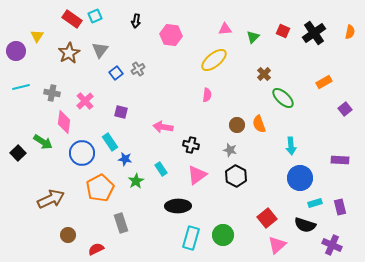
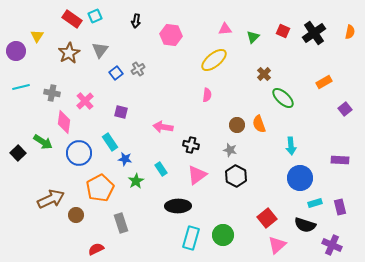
blue circle at (82, 153): moved 3 px left
brown circle at (68, 235): moved 8 px right, 20 px up
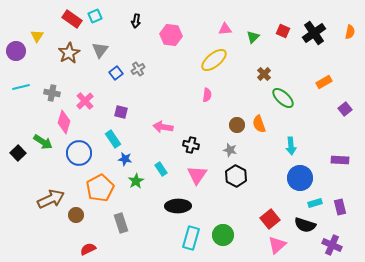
pink diamond at (64, 122): rotated 10 degrees clockwise
cyan rectangle at (110, 142): moved 3 px right, 3 px up
pink triangle at (197, 175): rotated 20 degrees counterclockwise
red square at (267, 218): moved 3 px right, 1 px down
red semicircle at (96, 249): moved 8 px left
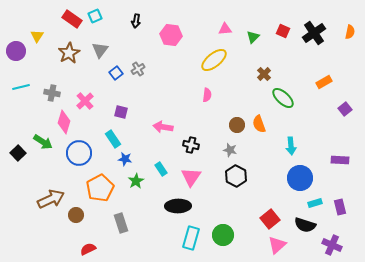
pink triangle at (197, 175): moved 6 px left, 2 px down
